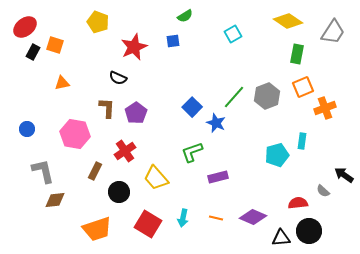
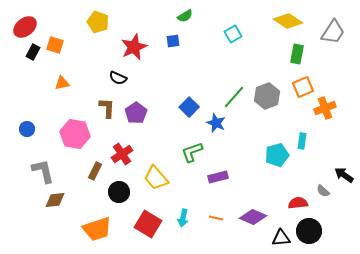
blue square at (192, 107): moved 3 px left
red cross at (125, 151): moved 3 px left, 3 px down
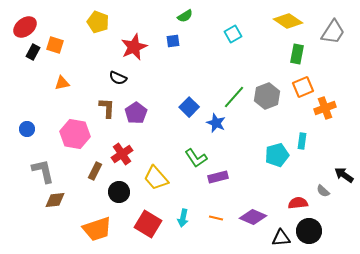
green L-shape at (192, 152): moved 4 px right, 6 px down; rotated 105 degrees counterclockwise
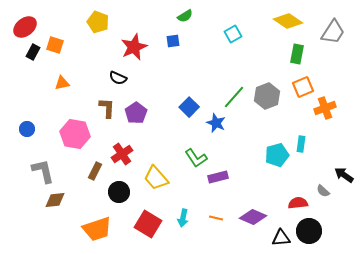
cyan rectangle at (302, 141): moved 1 px left, 3 px down
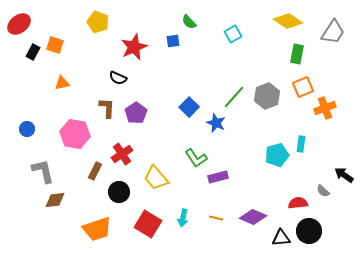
green semicircle at (185, 16): moved 4 px right, 6 px down; rotated 77 degrees clockwise
red ellipse at (25, 27): moved 6 px left, 3 px up
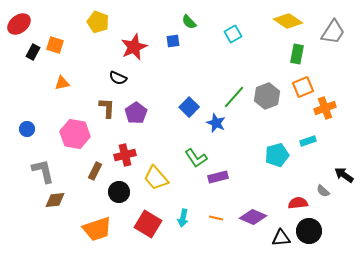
cyan rectangle at (301, 144): moved 7 px right, 3 px up; rotated 63 degrees clockwise
red cross at (122, 154): moved 3 px right, 1 px down; rotated 20 degrees clockwise
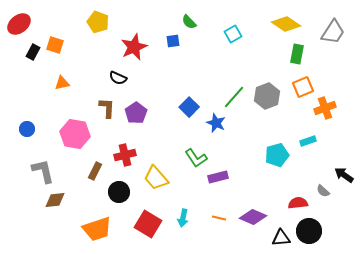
yellow diamond at (288, 21): moved 2 px left, 3 px down
orange line at (216, 218): moved 3 px right
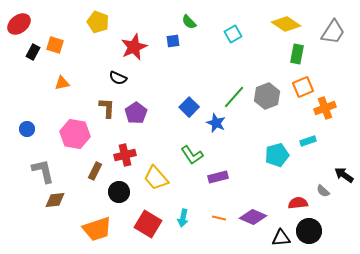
green L-shape at (196, 158): moved 4 px left, 3 px up
